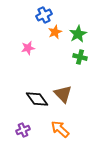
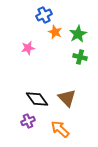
orange star: rotated 24 degrees counterclockwise
brown triangle: moved 4 px right, 4 px down
purple cross: moved 5 px right, 9 px up
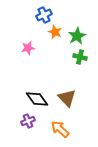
green star: moved 1 px left, 2 px down
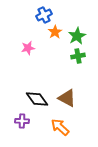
orange star: rotated 16 degrees clockwise
green cross: moved 2 px left, 1 px up; rotated 24 degrees counterclockwise
brown triangle: rotated 18 degrees counterclockwise
purple cross: moved 6 px left; rotated 24 degrees clockwise
orange arrow: moved 2 px up
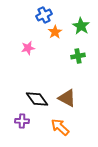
green star: moved 4 px right, 10 px up; rotated 12 degrees counterclockwise
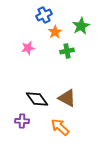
green star: rotated 12 degrees clockwise
green cross: moved 11 px left, 5 px up
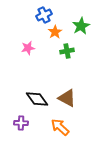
purple cross: moved 1 px left, 2 px down
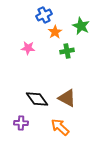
green star: rotated 18 degrees counterclockwise
pink star: rotated 16 degrees clockwise
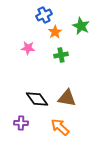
green cross: moved 6 px left, 4 px down
brown triangle: rotated 18 degrees counterclockwise
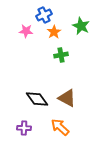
orange star: moved 1 px left
pink star: moved 2 px left, 17 px up
brown triangle: rotated 18 degrees clockwise
purple cross: moved 3 px right, 5 px down
